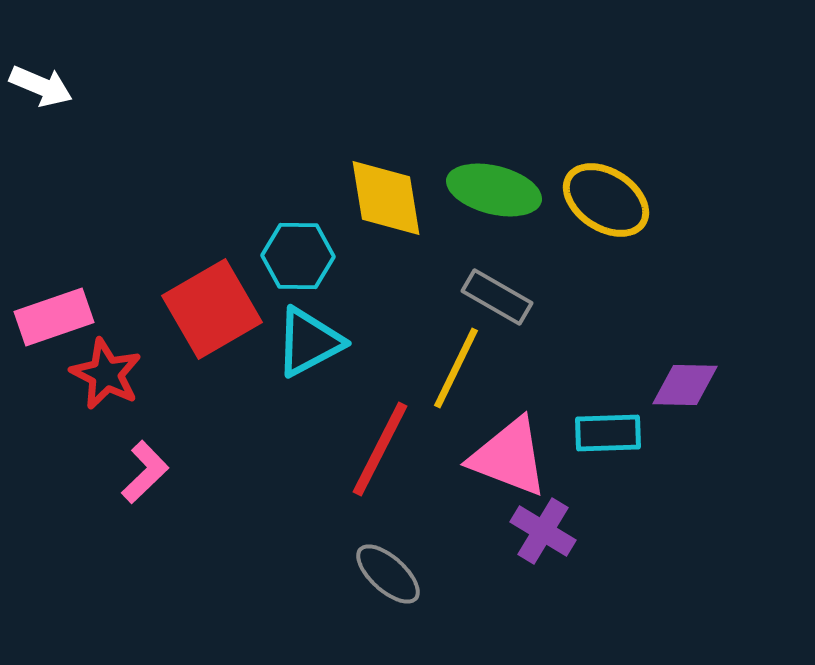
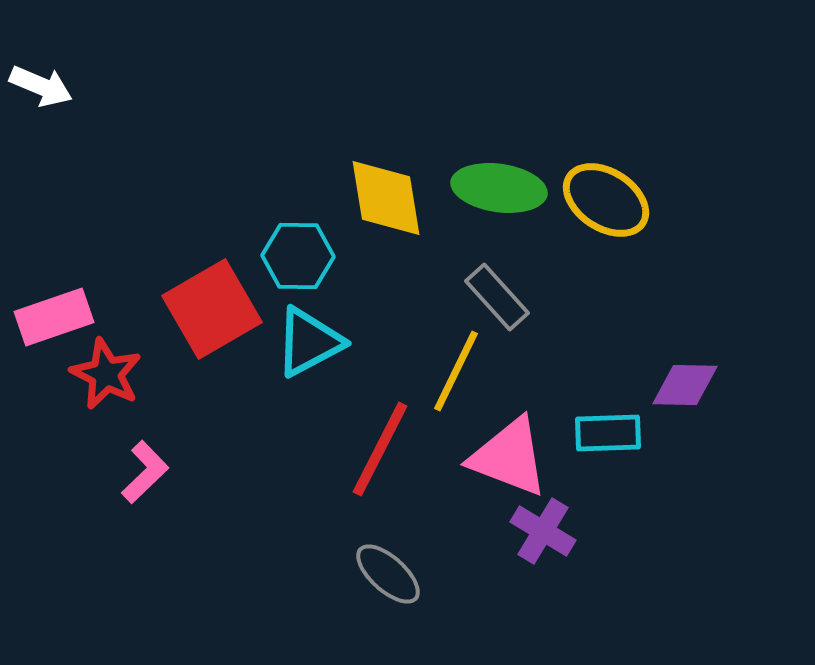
green ellipse: moved 5 px right, 2 px up; rotated 6 degrees counterclockwise
gray rectangle: rotated 18 degrees clockwise
yellow line: moved 3 px down
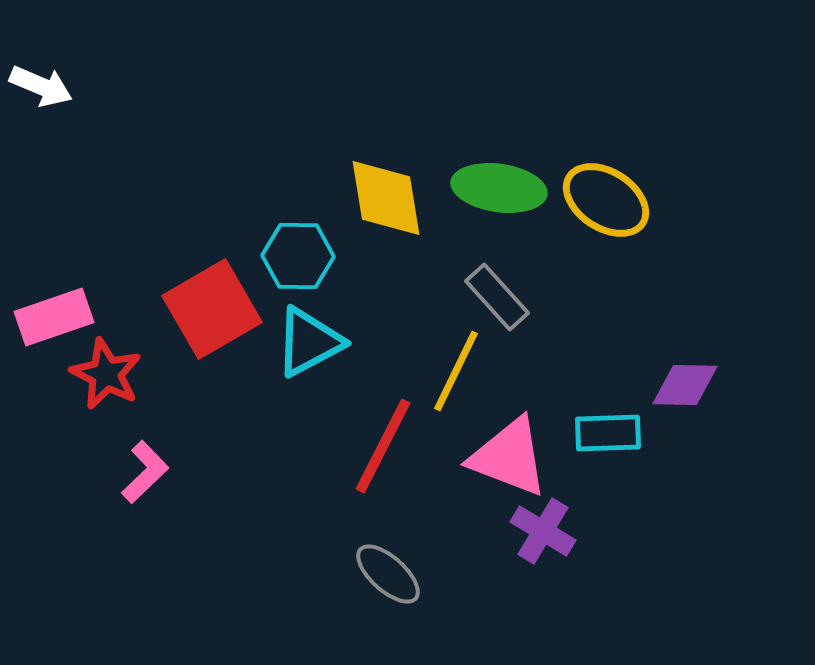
red line: moved 3 px right, 3 px up
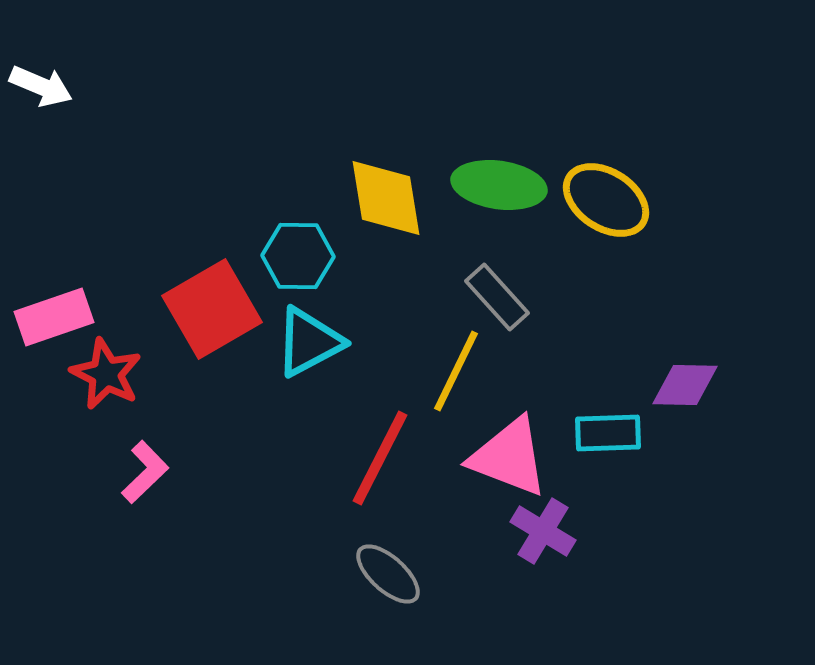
green ellipse: moved 3 px up
red line: moved 3 px left, 12 px down
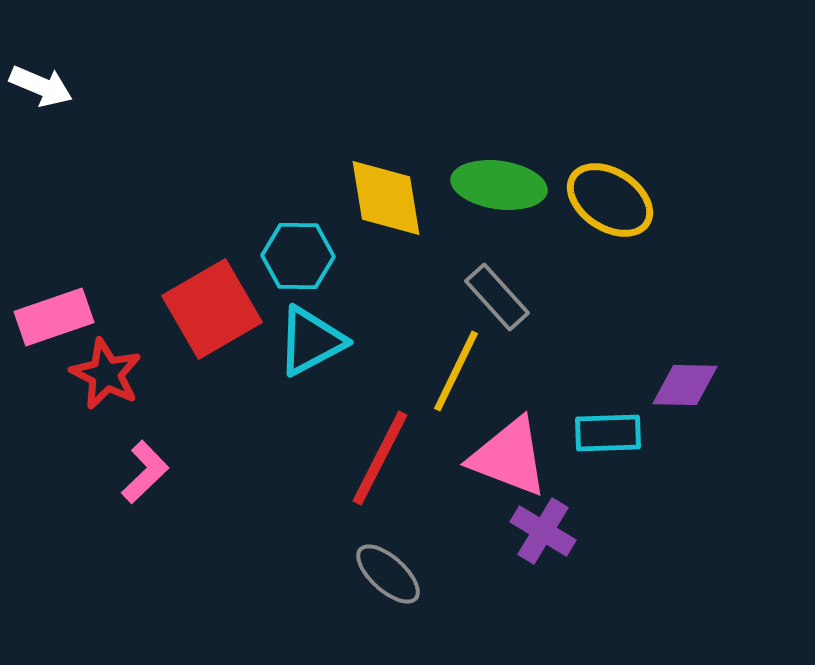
yellow ellipse: moved 4 px right
cyan triangle: moved 2 px right, 1 px up
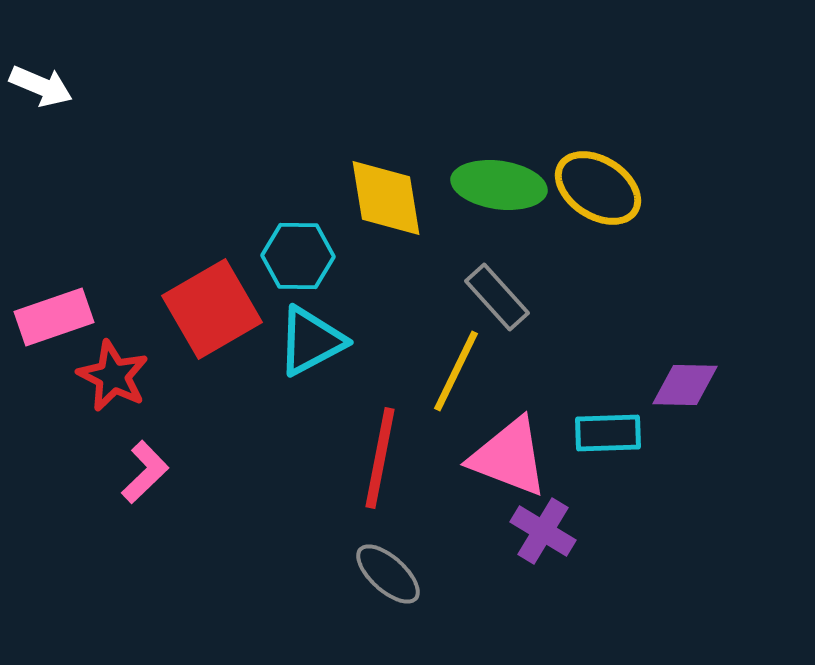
yellow ellipse: moved 12 px left, 12 px up
red star: moved 7 px right, 2 px down
red line: rotated 16 degrees counterclockwise
